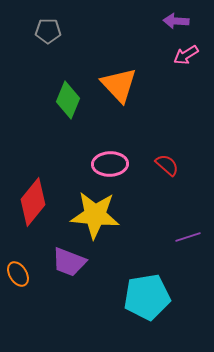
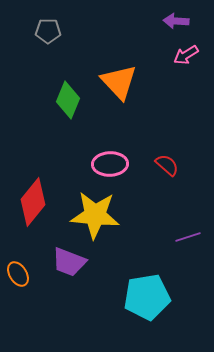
orange triangle: moved 3 px up
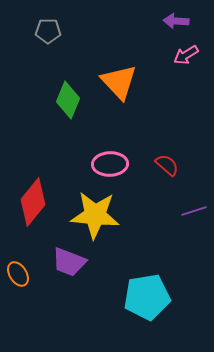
purple line: moved 6 px right, 26 px up
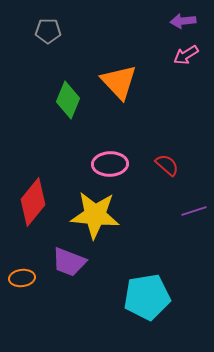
purple arrow: moved 7 px right; rotated 10 degrees counterclockwise
orange ellipse: moved 4 px right, 4 px down; rotated 65 degrees counterclockwise
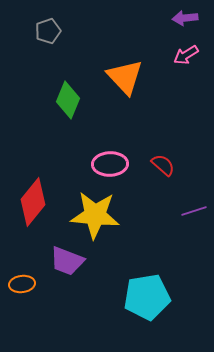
purple arrow: moved 2 px right, 3 px up
gray pentagon: rotated 20 degrees counterclockwise
orange triangle: moved 6 px right, 5 px up
red semicircle: moved 4 px left
purple trapezoid: moved 2 px left, 1 px up
orange ellipse: moved 6 px down
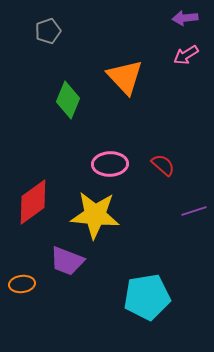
red diamond: rotated 15 degrees clockwise
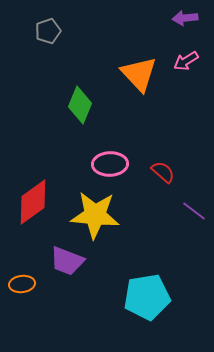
pink arrow: moved 6 px down
orange triangle: moved 14 px right, 3 px up
green diamond: moved 12 px right, 5 px down
red semicircle: moved 7 px down
purple line: rotated 55 degrees clockwise
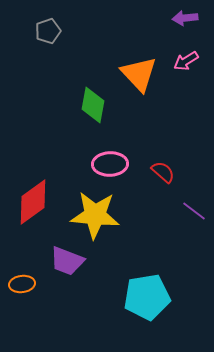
green diamond: moved 13 px right; rotated 12 degrees counterclockwise
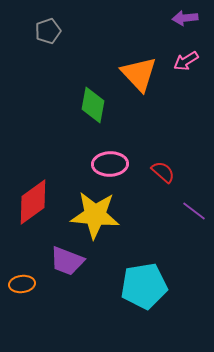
cyan pentagon: moved 3 px left, 11 px up
